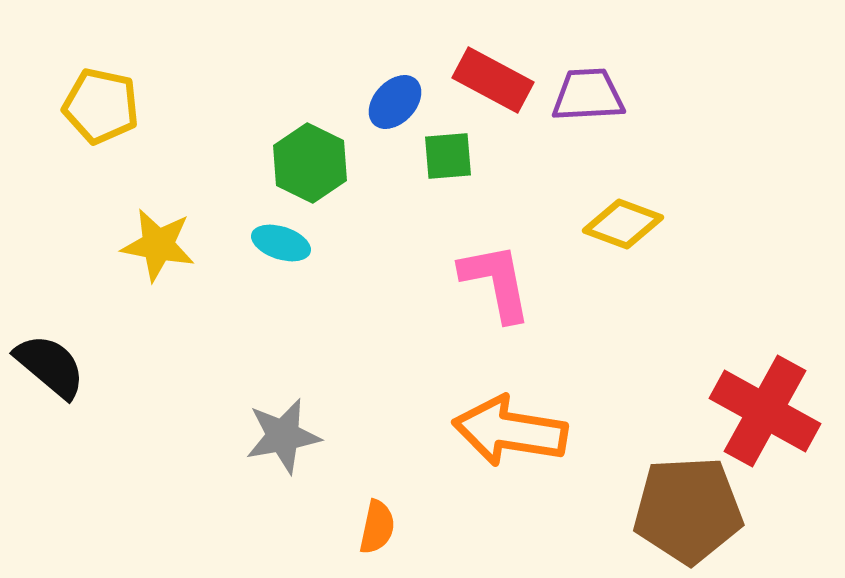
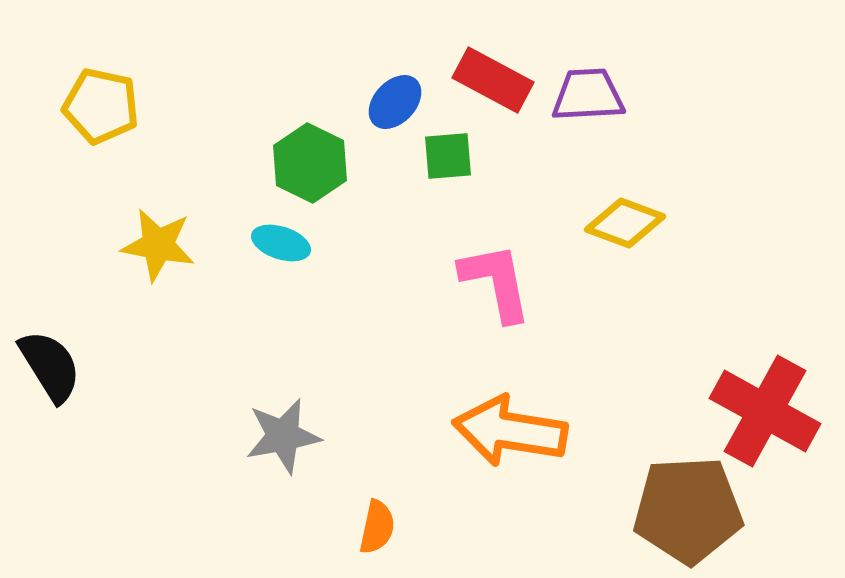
yellow diamond: moved 2 px right, 1 px up
black semicircle: rotated 18 degrees clockwise
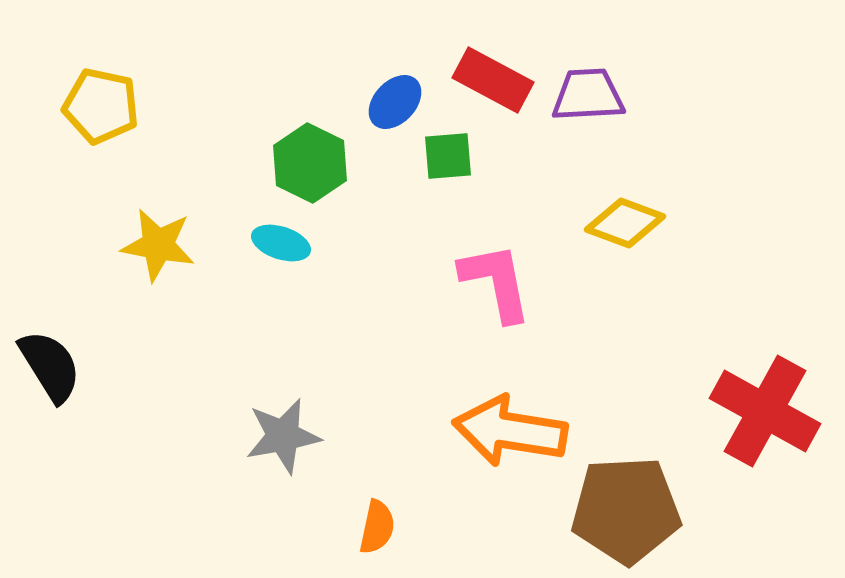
brown pentagon: moved 62 px left
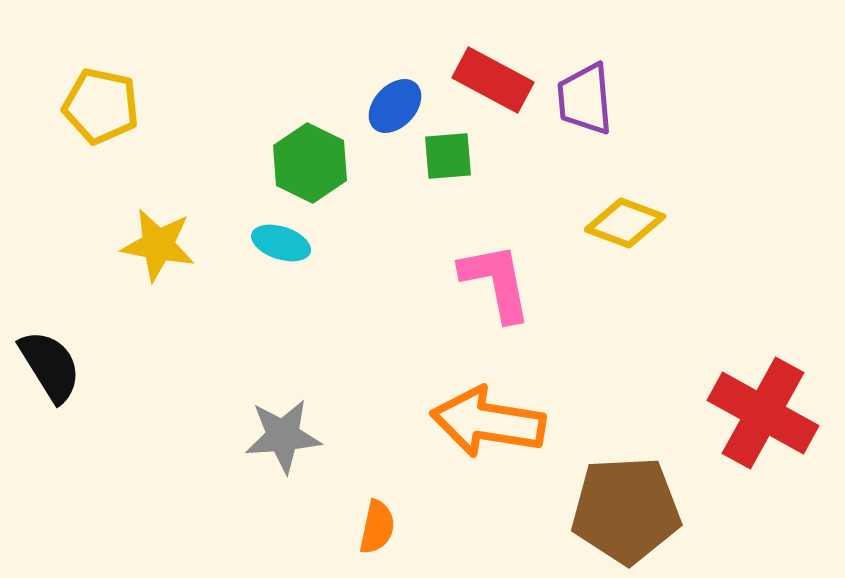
purple trapezoid: moved 3 px left, 4 px down; rotated 92 degrees counterclockwise
blue ellipse: moved 4 px down
red cross: moved 2 px left, 2 px down
orange arrow: moved 22 px left, 9 px up
gray star: rotated 6 degrees clockwise
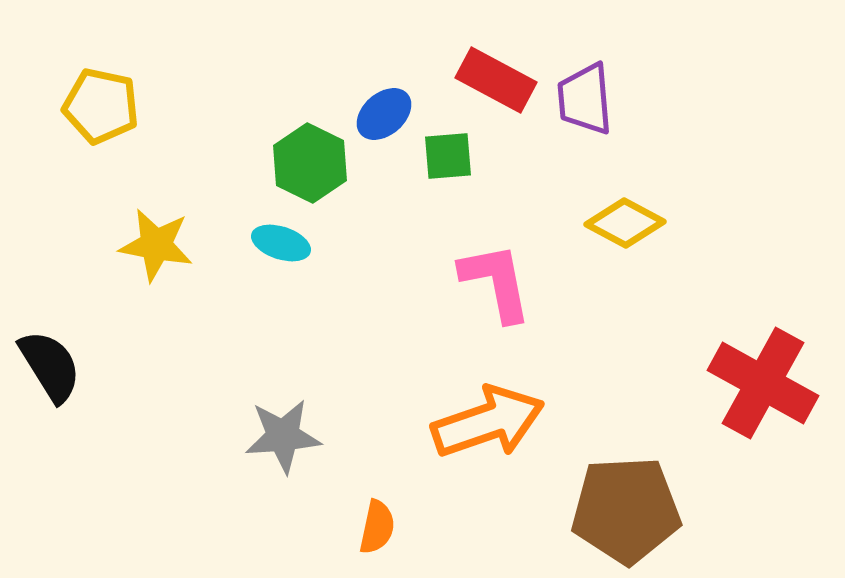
red rectangle: moved 3 px right
blue ellipse: moved 11 px left, 8 px down; rotated 6 degrees clockwise
yellow diamond: rotated 8 degrees clockwise
yellow star: moved 2 px left
red cross: moved 30 px up
orange arrow: rotated 152 degrees clockwise
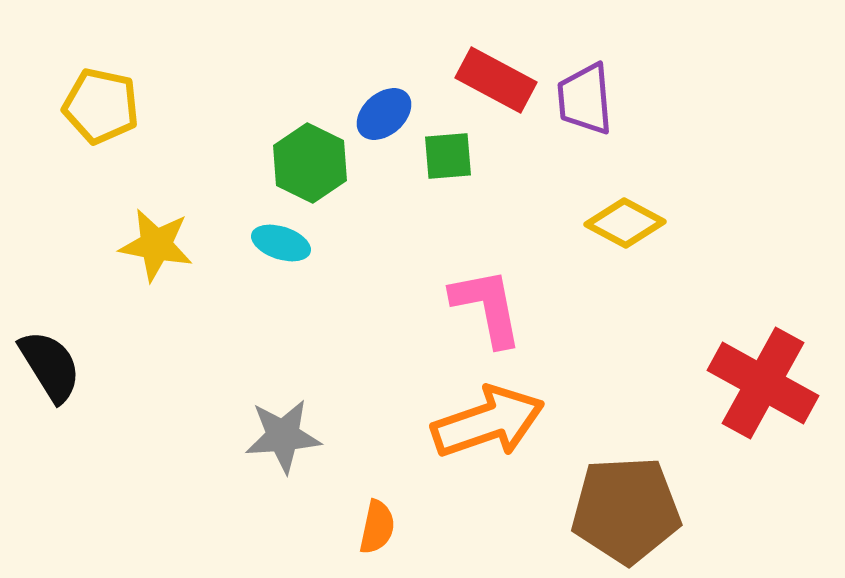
pink L-shape: moved 9 px left, 25 px down
